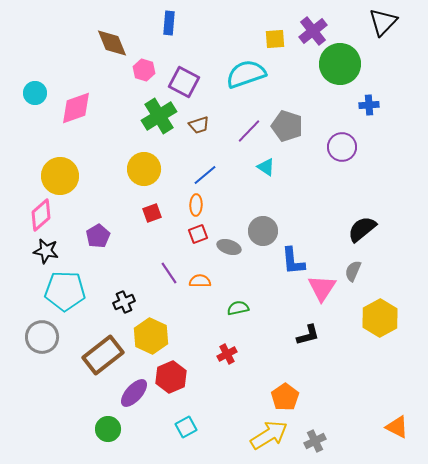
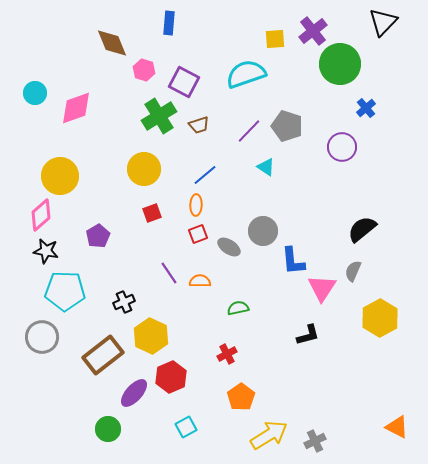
blue cross at (369, 105): moved 3 px left, 3 px down; rotated 36 degrees counterclockwise
gray ellipse at (229, 247): rotated 15 degrees clockwise
orange pentagon at (285, 397): moved 44 px left
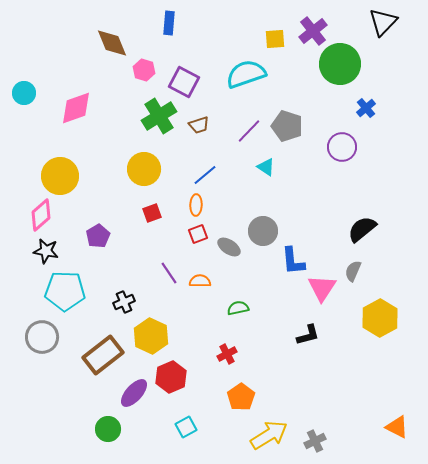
cyan circle at (35, 93): moved 11 px left
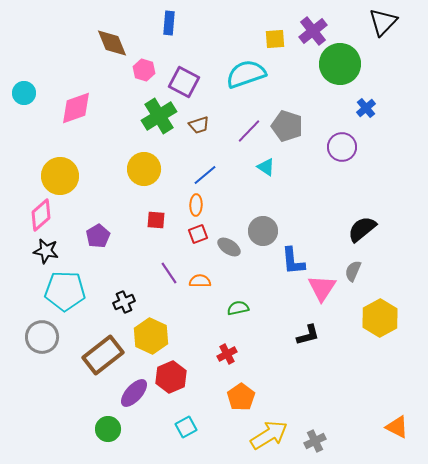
red square at (152, 213): moved 4 px right, 7 px down; rotated 24 degrees clockwise
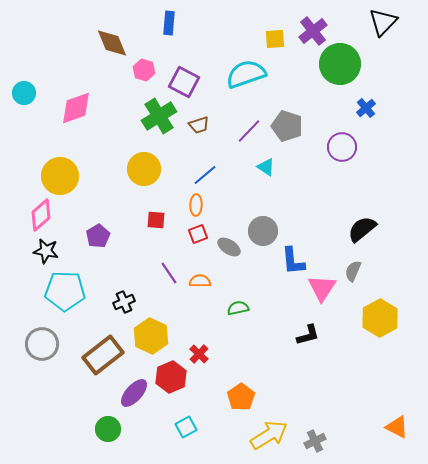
gray circle at (42, 337): moved 7 px down
red cross at (227, 354): moved 28 px left; rotated 18 degrees counterclockwise
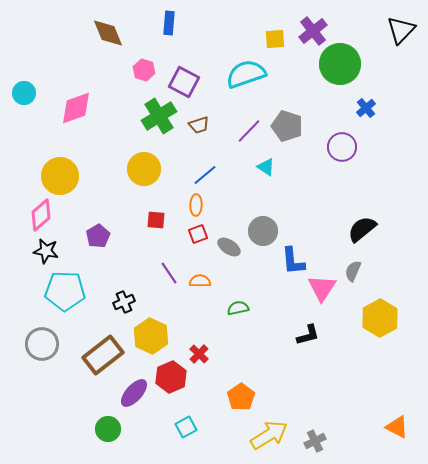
black triangle at (383, 22): moved 18 px right, 8 px down
brown diamond at (112, 43): moved 4 px left, 10 px up
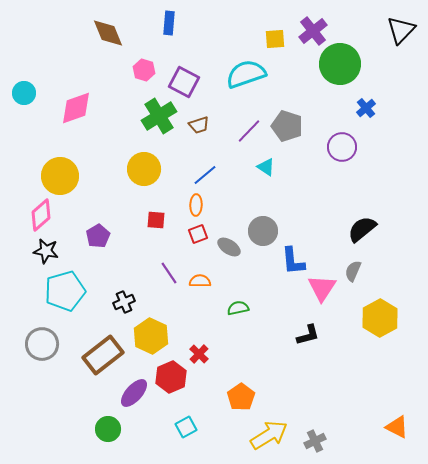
cyan pentagon at (65, 291): rotated 18 degrees counterclockwise
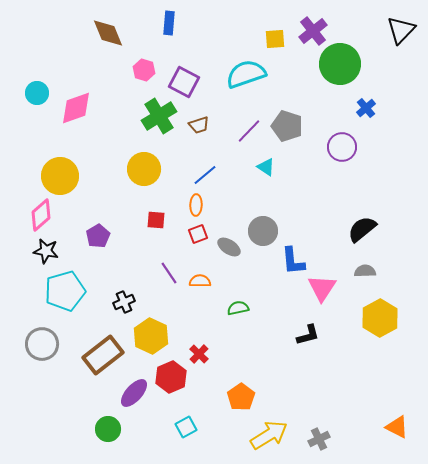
cyan circle at (24, 93): moved 13 px right
gray semicircle at (353, 271): moved 12 px right; rotated 65 degrees clockwise
gray cross at (315, 441): moved 4 px right, 2 px up
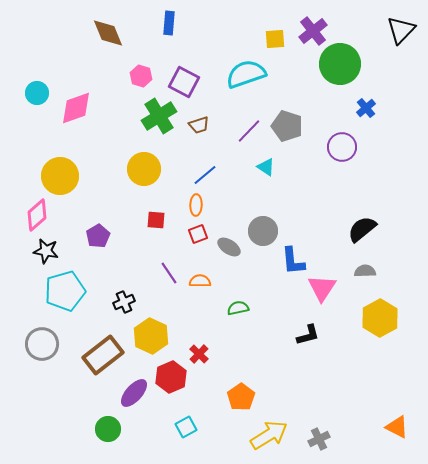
pink hexagon at (144, 70): moved 3 px left, 6 px down
pink diamond at (41, 215): moved 4 px left
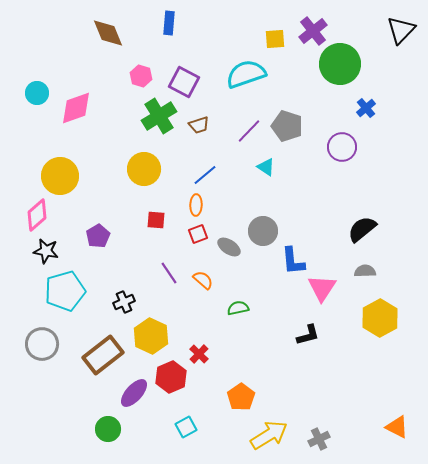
orange semicircle at (200, 281): moved 3 px right, 1 px up; rotated 40 degrees clockwise
